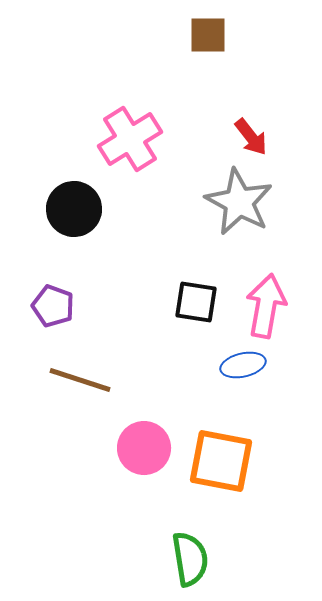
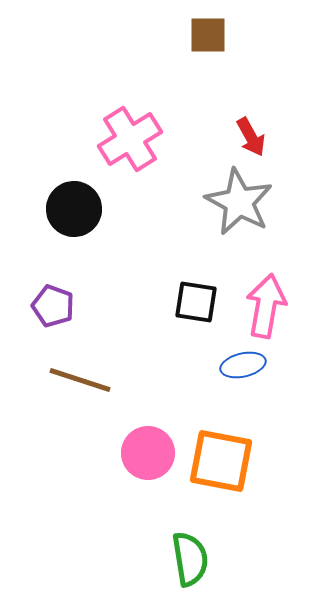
red arrow: rotated 9 degrees clockwise
pink circle: moved 4 px right, 5 px down
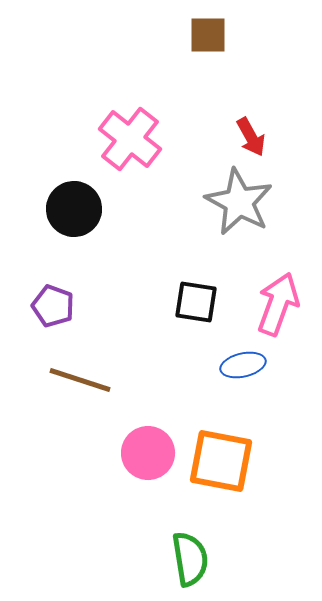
pink cross: rotated 20 degrees counterclockwise
pink arrow: moved 12 px right, 2 px up; rotated 10 degrees clockwise
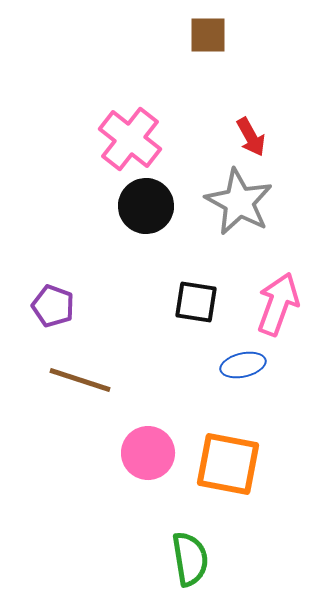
black circle: moved 72 px right, 3 px up
orange square: moved 7 px right, 3 px down
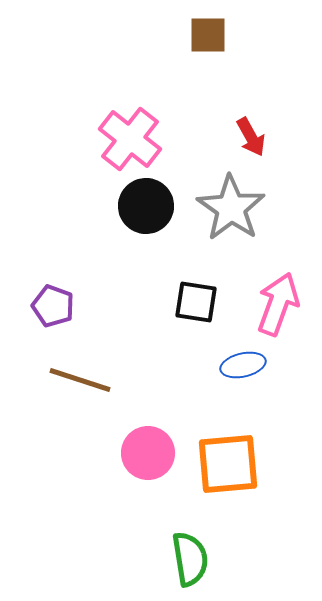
gray star: moved 8 px left, 6 px down; rotated 6 degrees clockwise
orange square: rotated 16 degrees counterclockwise
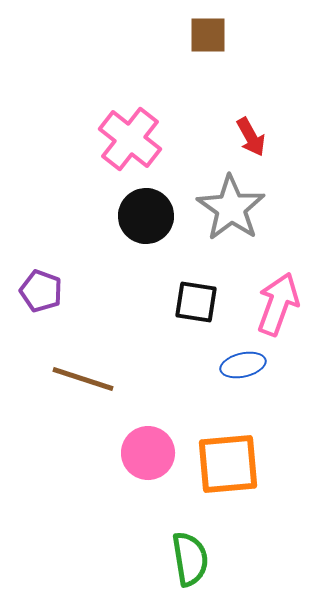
black circle: moved 10 px down
purple pentagon: moved 12 px left, 15 px up
brown line: moved 3 px right, 1 px up
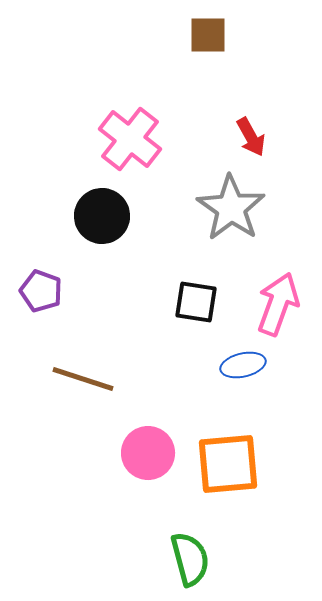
black circle: moved 44 px left
green semicircle: rotated 6 degrees counterclockwise
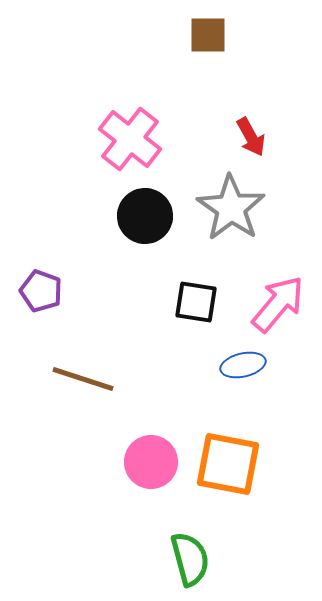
black circle: moved 43 px right
pink arrow: rotated 20 degrees clockwise
pink circle: moved 3 px right, 9 px down
orange square: rotated 16 degrees clockwise
